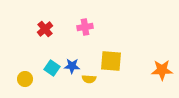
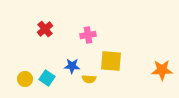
pink cross: moved 3 px right, 8 px down
cyan square: moved 5 px left, 10 px down
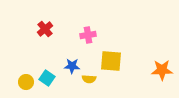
yellow circle: moved 1 px right, 3 px down
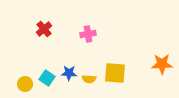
red cross: moved 1 px left
pink cross: moved 1 px up
yellow square: moved 4 px right, 12 px down
blue star: moved 3 px left, 7 px down
orange star: moved 6 px up
yellow circle: moved 1 px left, 2 px down
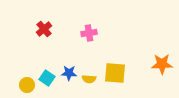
pink cross: moved 1 px right, 1 px up
yellow circle: moved 2 px right, 1 px down
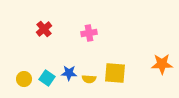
yellow circle: moved 3 px left, 6 px up
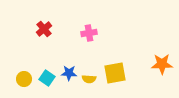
yellow square: rotated 15 degrees counterclockwise
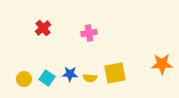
red cross: moved 1 px left, 1 px up
blue star: moved 1 px right, 1 px down
yellow semicircle: moved 1 px right, 1 px up
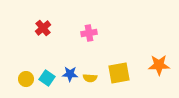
orange star: moved 3 px left, 1 px down
yellow square: moved 4 px right
yellow circle: moved 2 px right
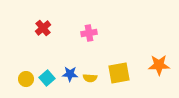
cyan square: rotated 14 degrees clockwise
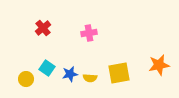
orange star: rotated 10 degrees counterclockwise
blue star: rotated 14 degrees counterclockwise
cyan square: moved 10 px up; rotated 14 degrees counterclockwise
